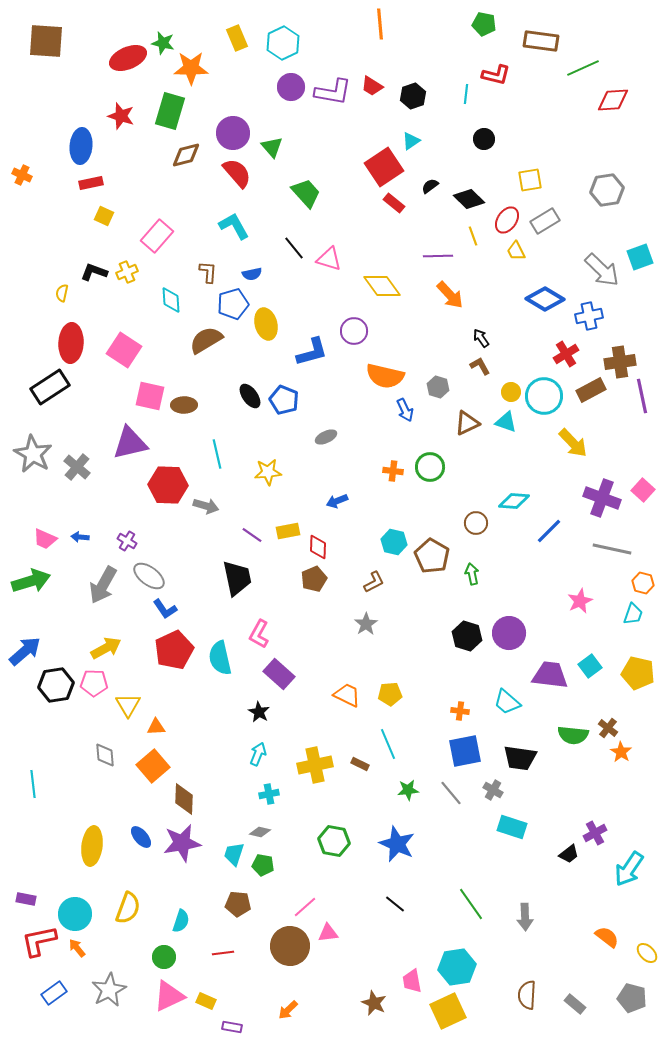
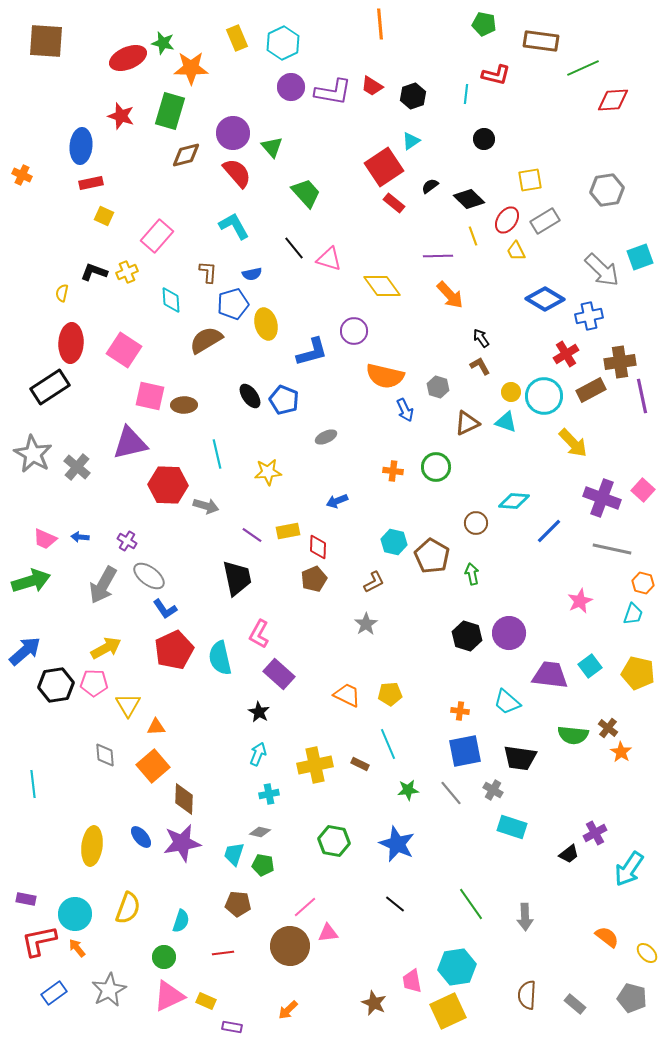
green circle at (430, 467): moved 6 px right
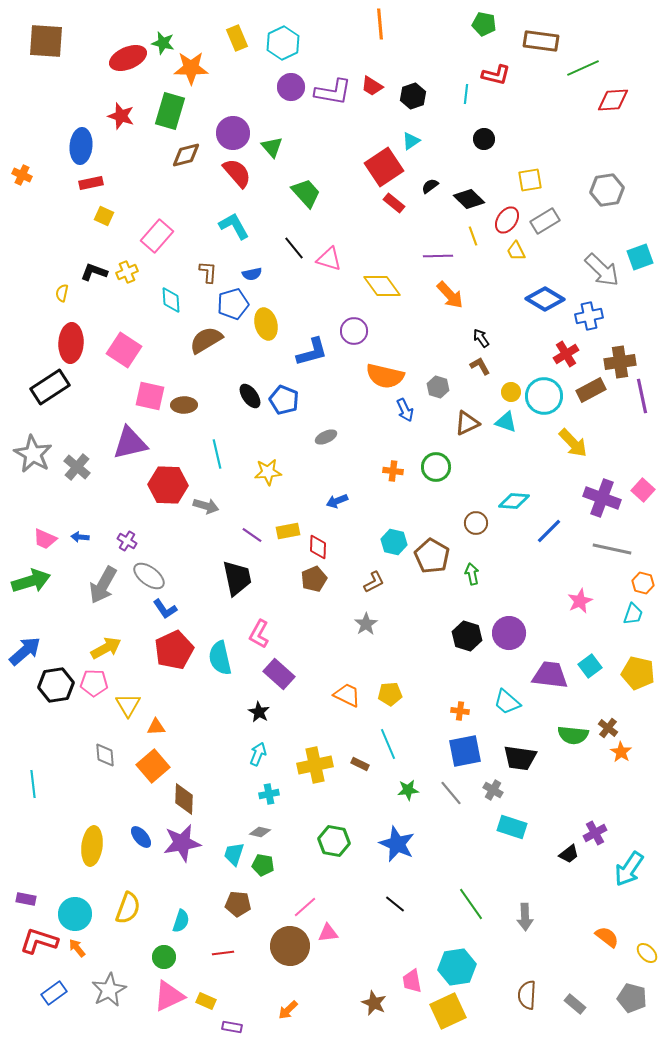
red L-shape at (39, 941): rotated 30 degrees clockwise
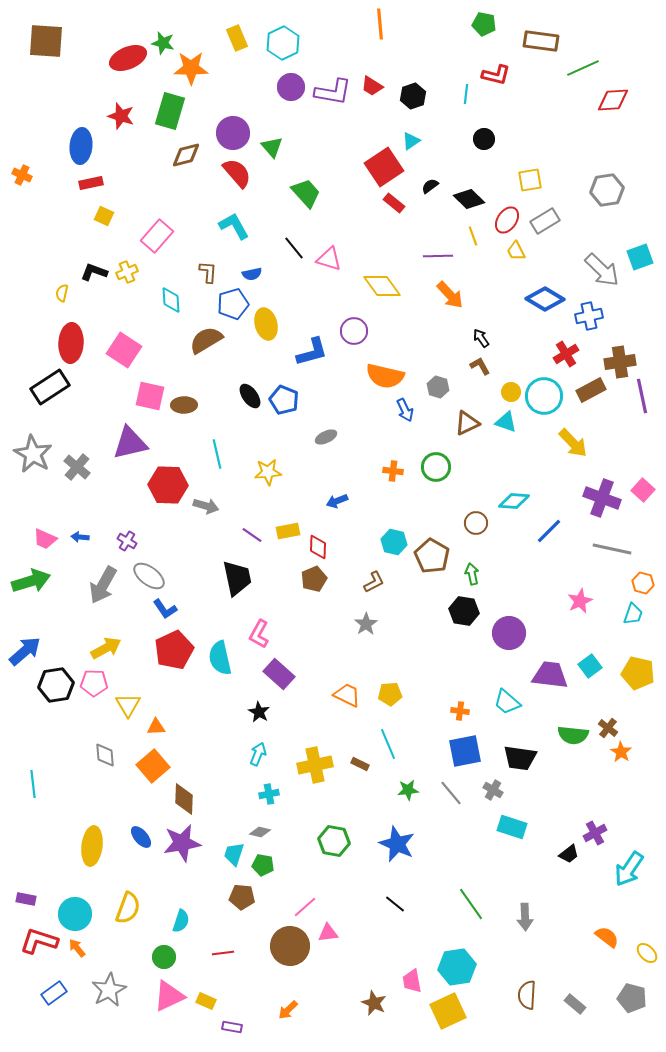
black hexagon at (467, 636): moved 3 px left, 25 px up; rotated 8 degrees counterclockwise
brown pentagon at (238, 904): moved 4 px right, 7 px up
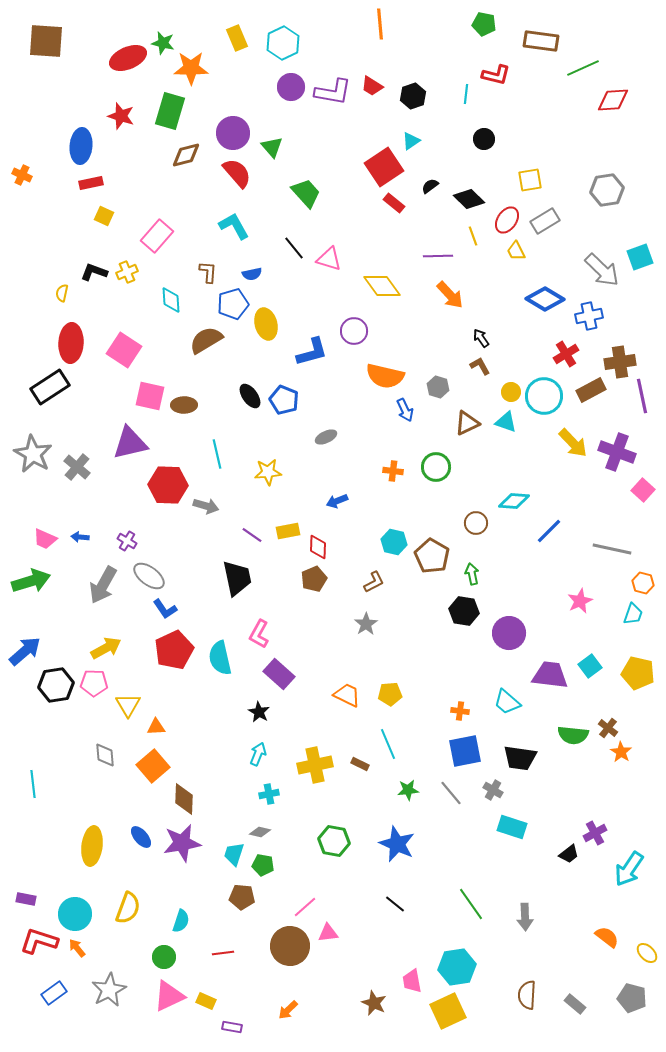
purple cross at (602, 498): moved 15 px right, 46 px up
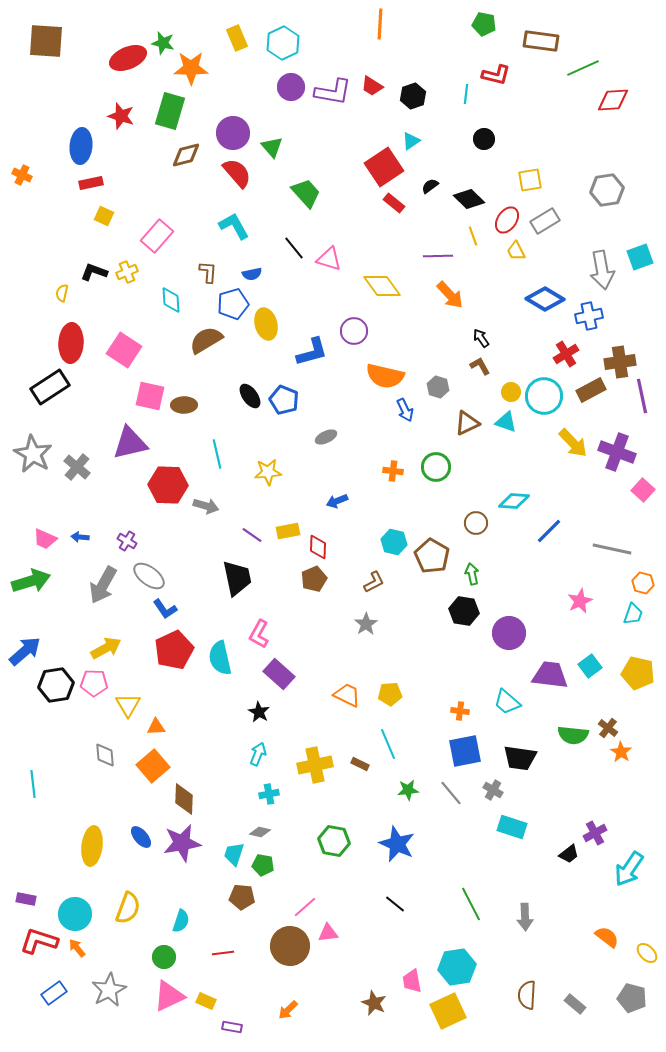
orange line at (380, 24): rotated 8 degrees clockwise
gray arrow at (602, 270): rotated 36 degrees clockwise
green line at (471, 904): rotated 8 degrees clockwise
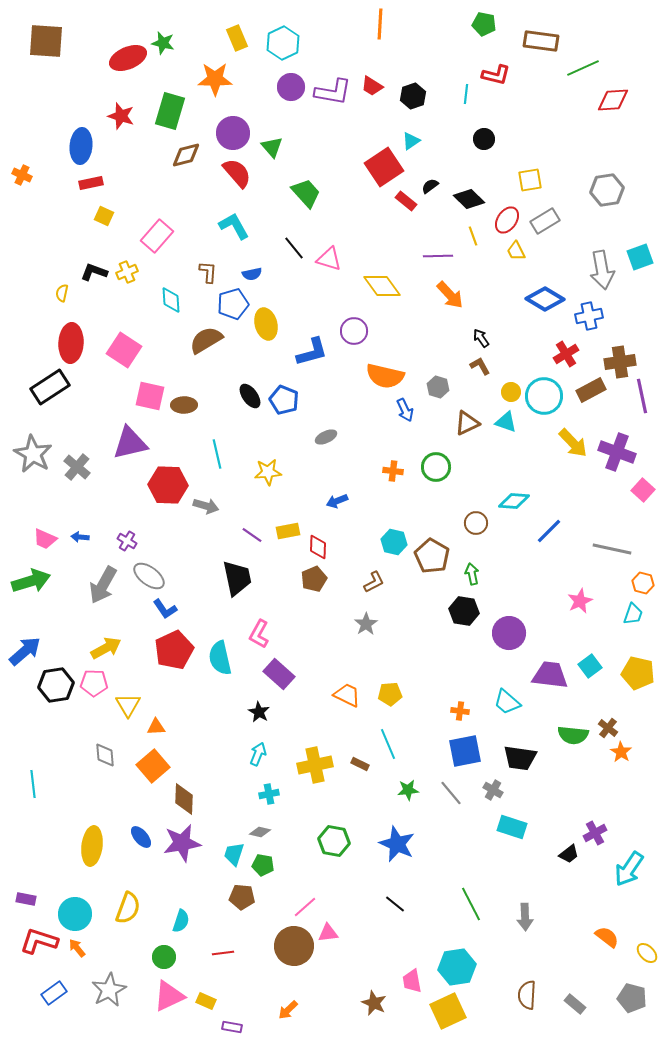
orange star at (191, 68): moved 24 px right, 11 px down
red rectangle at (394, 203): moved 12 px right, 2 px up
brown circle at (290, 946): moved 4 px right
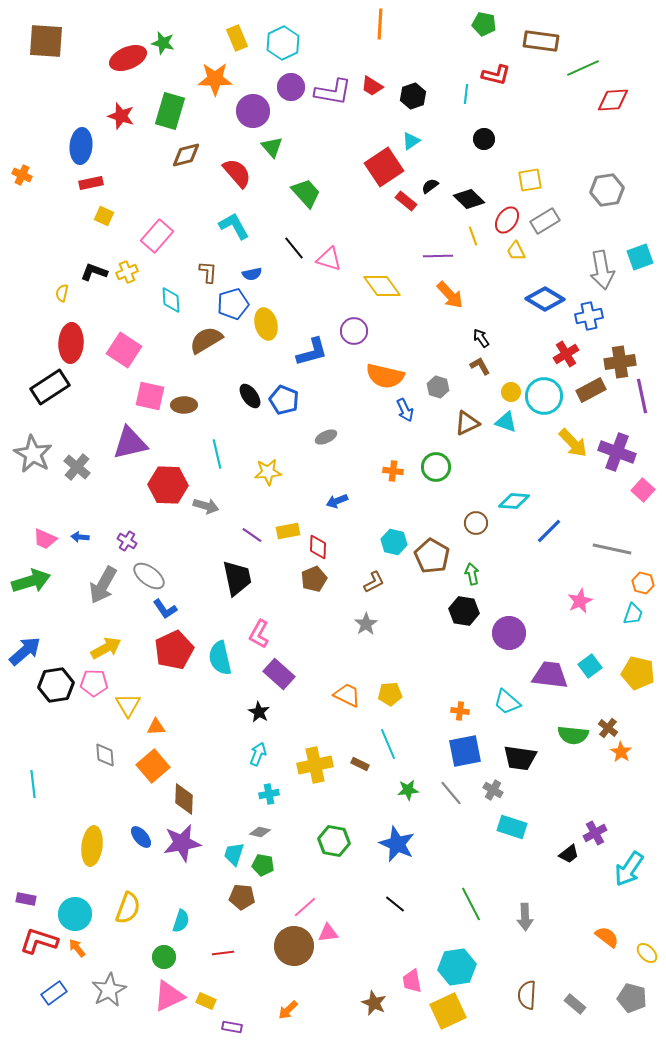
purple circle at (233, 133): moved 20 px right, 22 px up
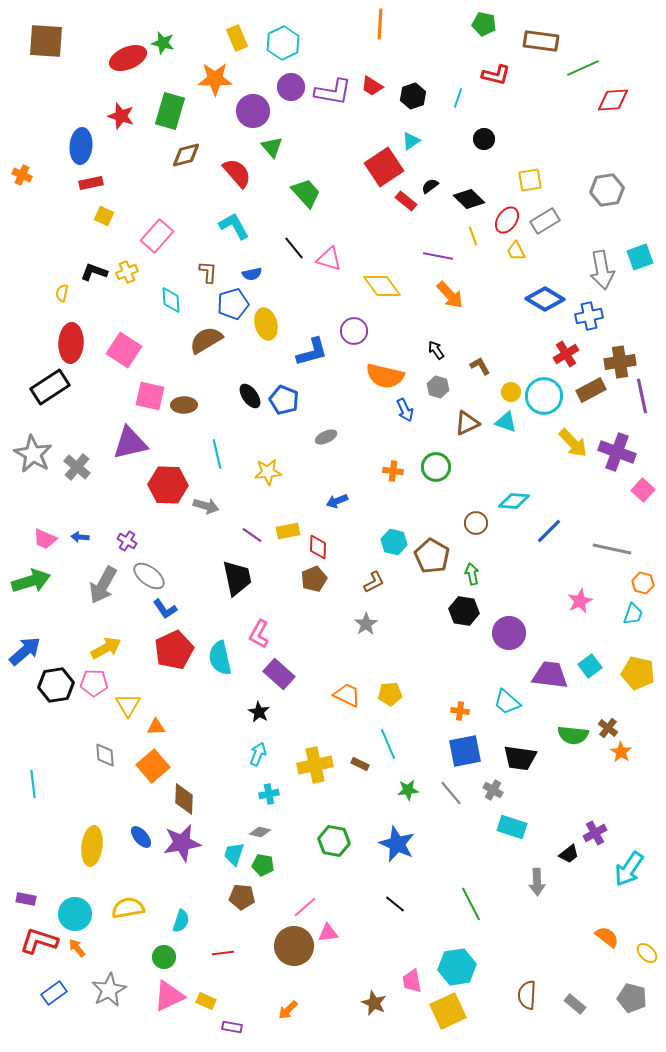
cyan line at (466, 94): moved 8 px left, 4 px down; rotated 12 degrees clockwise
purple line at (438, 256): rotated 12 degrees clockwise
black arrow at (481, 338): moved 45 px left, 12 px down
yellow semicircle at (128, 908): rotated 120 degrees counterclockwise
gray arrow at (525, 917): moved 12 px right, 35 px up
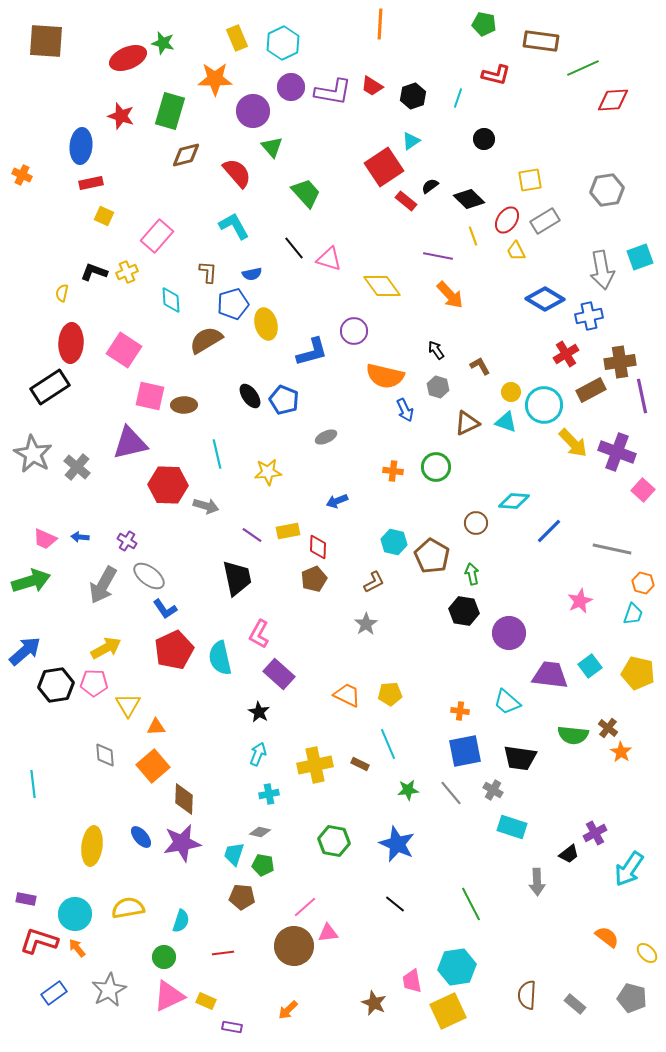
cyan circle at (544, 396): moved 9 px down
